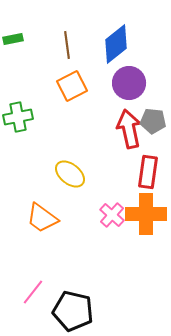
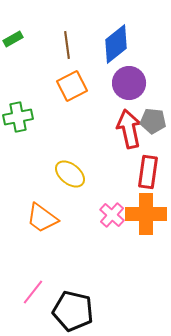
green rectangle: rotated 18 degrees counterclockwise
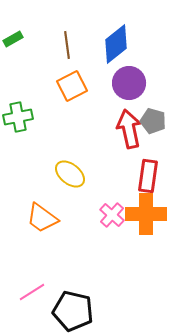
gray pentagon: rotated 10 degrees clockwise
red rectangle: moved 4 px down
pink line: moved 1 px left; rotated 20 degrees clockwise
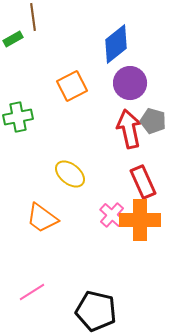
brown line: moved 34 px left, 28 px up
purple circle: moved 1 px right
red rectangle: moved 5 px left, 6 px down; rotated 32 degrees counterclockwise
orange cross: moved 6 px left, 6 px down
black pentagon: moved 23 px right
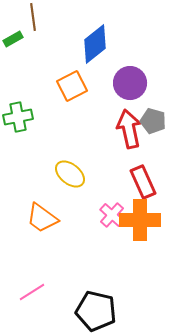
blue diamond: moved 21 px left
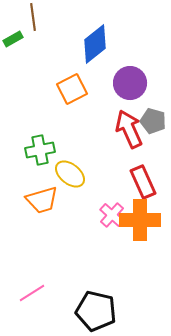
orange square: moved 3 px down
green cross: moved 22 px right, 33 px down
red arrow: rotated 12 degrees counterclockwise
orange trapezoid: moved 18 px up; rotated 52 degrees counterclockwise
pink line: moved 1 px down
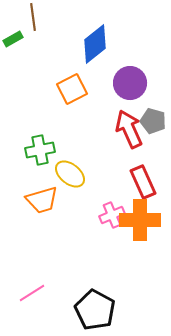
pink cross: rotated 25 degrees clockwise
black pentagon: moved 1 px left, 1 px up; rotated 15 degrees clockwise
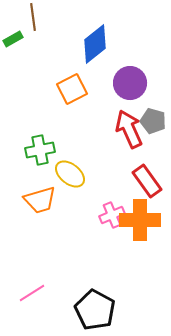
red rectangle: moved 4 px right, 1 px up; rotated 12 degrees counterclockwise
orange trapezoid: moved 2 px left
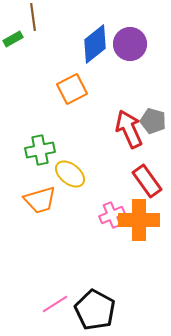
purple circle: moved 39 px up
orange cross: moved 1 px left
pink line: moved 23 px right, 11 px down
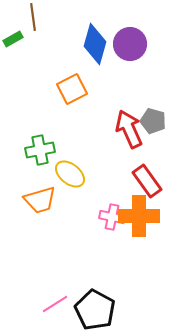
blue diamond: rotated 36 degrees counterclockwise
pink cross: moved 2 px down; rotated 35 degrees clockwise
orange cross: moved 4 px up
